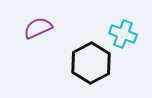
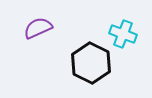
black hexagon: rotated 6 degrees counterclockwise
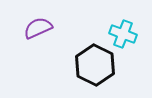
black hexagon: moved 4 px right, 2 px down
